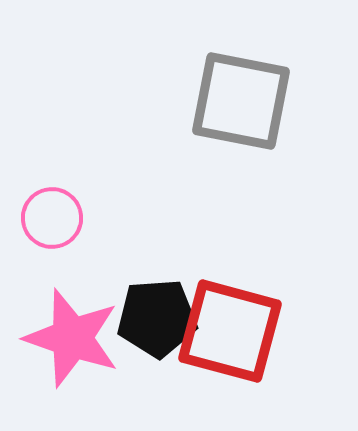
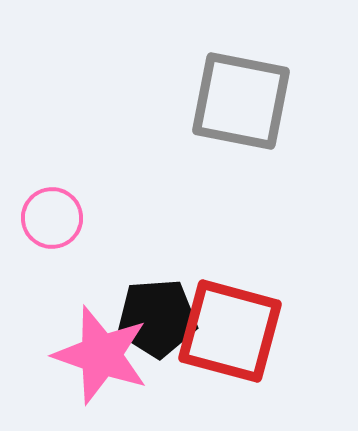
pink star: moved 29 px right, 17 px down
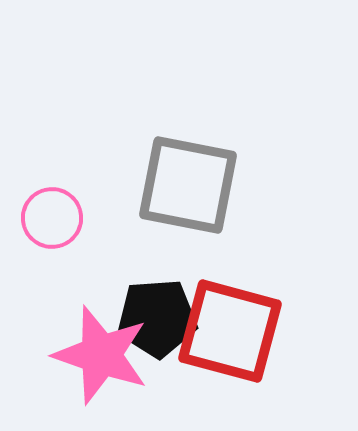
gray square: moved 53 px left, 84 px down
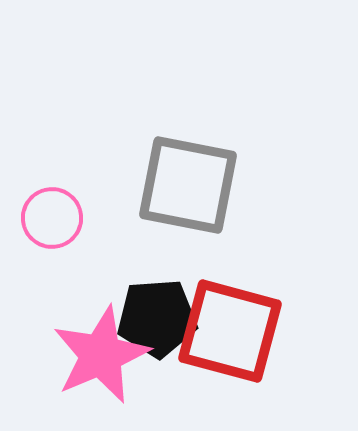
pink star: rotated 30 degrees clockwise
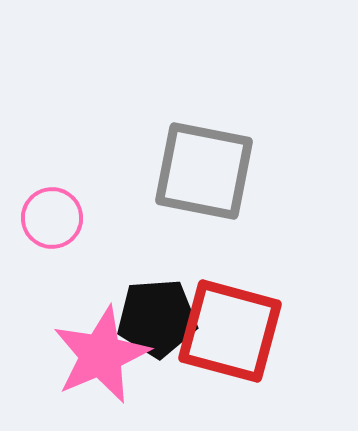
gray square: moved 16 px right, 14 px up
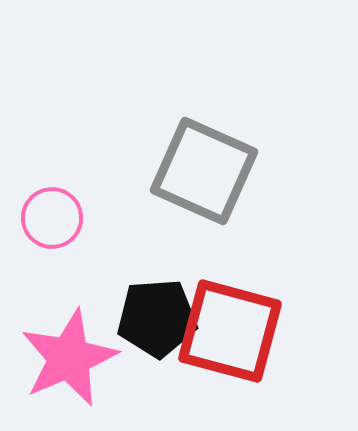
gray square: rotated 13 degrees clockwise
pink star: moved 32 px left, 3 px down
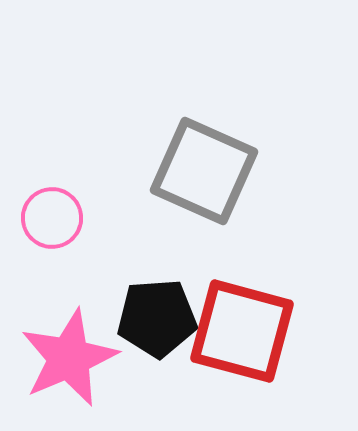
red square: moved 12 px right
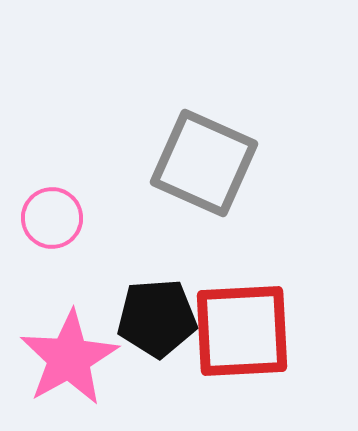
gray square: moved 8 px up
red square: rotated 18 degrees counterclockwise
pink star: rotated 6 degrees counterclockwise
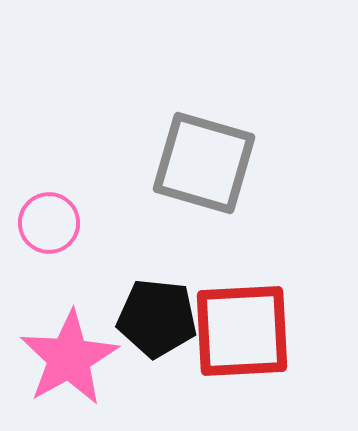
gray square: rotated 8 degrees counterclockwise
pink circle: moved 3 px left, 5 px down
black pentagon: rotated 10 degrees clockwise
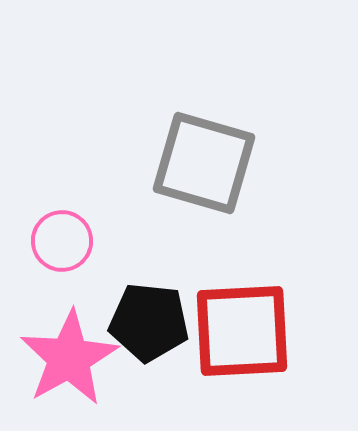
pink circle: moved 13 px right, 18 px down
black pentagon: moved 8 px left, 4 px down
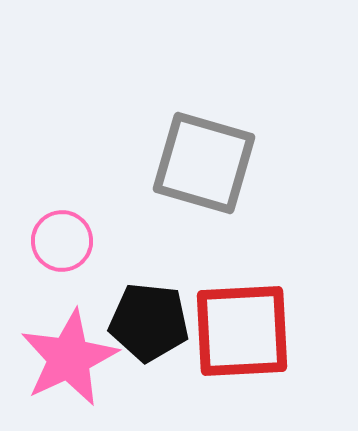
pink star: rotated 4 degrees clockwise
